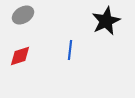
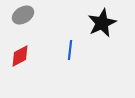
black star: moved 4 px left, 2 px down
red diamond: rotated 10 degrees counterclockwise
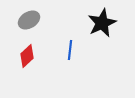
gray ellipse: moved 6 px right, 5 px down
red diamond: moved 7 px right; rotated 15 degrees counterclockwise
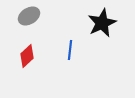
gray ellipse: moved 4 px up
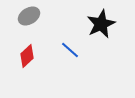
black star: moved 1 px left, 1 px down
blue line: rotated 54 degrees counterclockwise
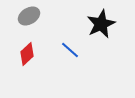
red diamond: moved 2 px up
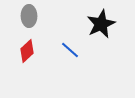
gray ellipse: rotated 60 degrees counterclockwise
red diamond: moved 3 px up
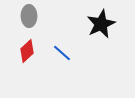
blue line: moved 8 px left, 3 px down
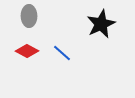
red diamond: rotated 70 degrees clockwise
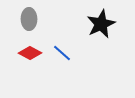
gray ellipse: moved 3 px down
red diamond: moved 3 px right, 2 px down
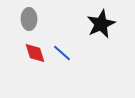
red diamond: moved 5 px right; rotated 45 degrees clockwise
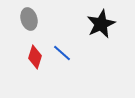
gray ellipse: rotated 15 degrees counterclockwise
red diamond: moved 4 px down; rotated 35 degrees clockwise
